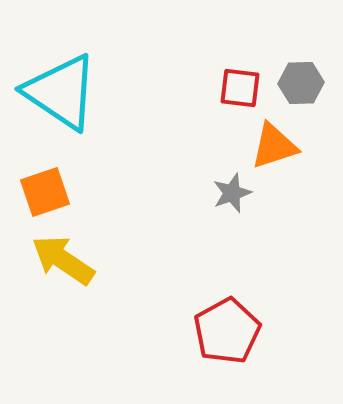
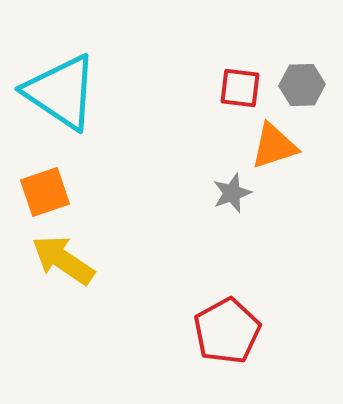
gray hexagon: moved 1 px right, 2 px down
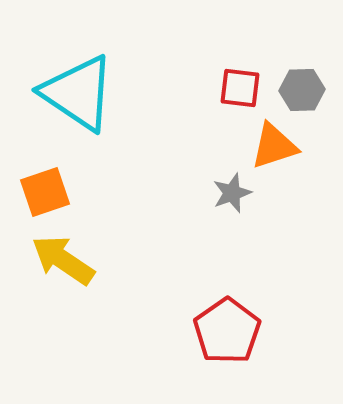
gray hexagon: moved 5 px down
cyan triangle: moved 17 px right, 1 px down
red pentagon: rotated 6 degrees counterclockwise
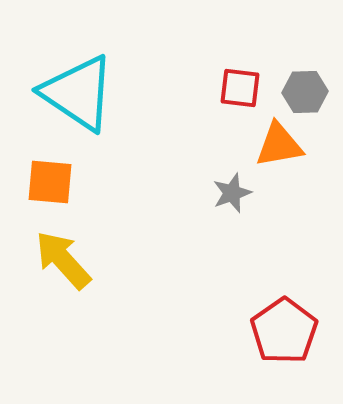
gray hexagon: moved 3 px right, 2 px down
orange triangle: moved 5 px right, 1 px up; rotated 8 degrees clockwise
orange square: moved 5 px right, 10 px up; rotated 24 degrees clockwise
yellow arrow: rotated 14 degrees clockwise
red pentagon: moved 57 px right
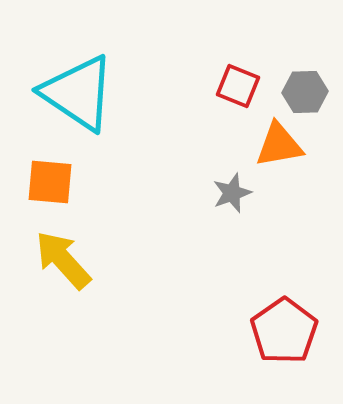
red square: moved 2 px left, 2 px up; rotated 15 degrees clockwise
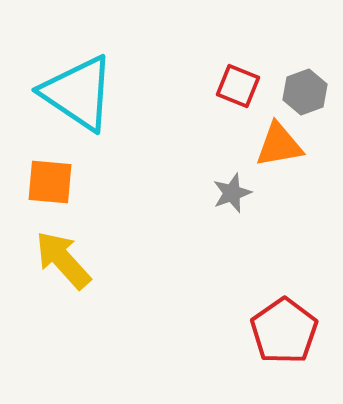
gray hexagon: rotated 18 degrees counterclockwise
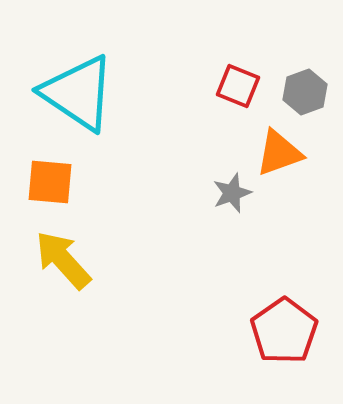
orange triangle: moved 8 px down; rotated 10 degrees counterclockwise
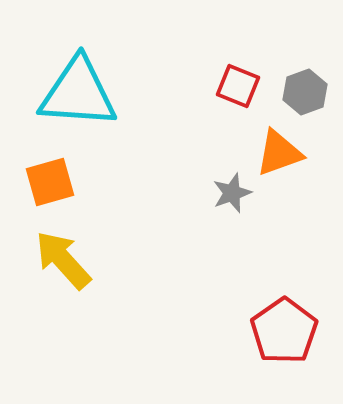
cyan triangle: rotated 30 degrees counterclockwise
orange square: rotated 21 degrees counterclockwise
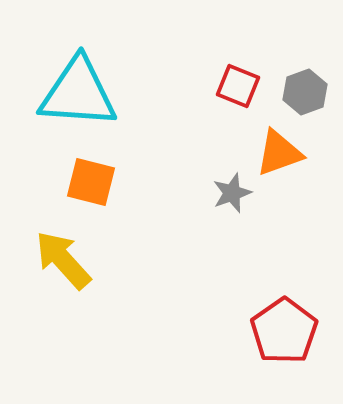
orange square: moved 41 px right; rotated 30 degrees clockwise
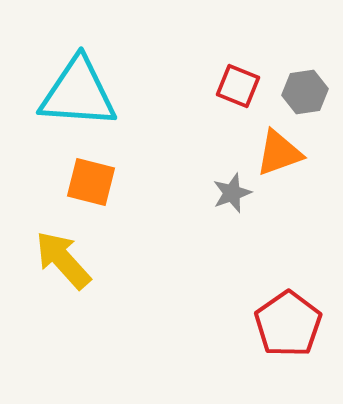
gray hexagon: rotated 12 degrees clockwise
red pentagon: moved 4 px right, 7 px up
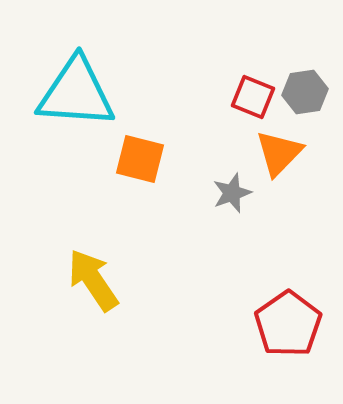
red square: moved 15 px right, 11 px down
cyan triangle: moved 2 px left
orange triangle: rotated 26 degrees counterclockwise
orange square: moved 49 px right, 23 px up
yellow arrow: moved 30 px right, 20 px down; rotated 8 degrees clockwise
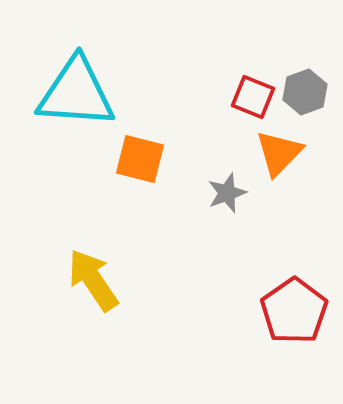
gray hexagon: rotated 12 degrees counterclockwise
gray star: moved 5 px left
red pentagon: moved 6 px right, 13 px up
